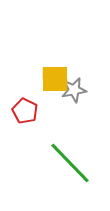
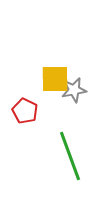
green line: moved 7 px up; rotated 24 degrees clockwise
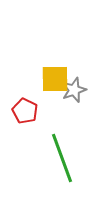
gray star: rotated 10 degrees counterclockwise
green line: moved 8 px left, 2 px down
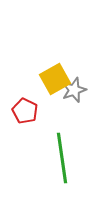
yellow square: rotated 28 degrees counterclockwise
green line: rotated 12 degrees clockwise
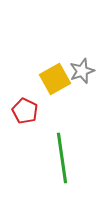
gray star: moved 8 px right, 19 px up
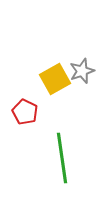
red pentagon: moved 1 px down
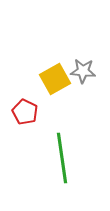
gray star: moved 1 px right; rotated 25 degrees clockwise
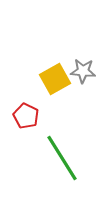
red pentagon: moved 1 px right, 4 px down
green line: rotated 24 degrees counterclockwise
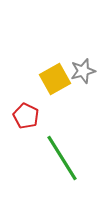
gray star: rotated 20 degrees counterclockwise
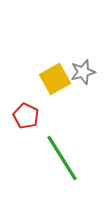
gray star: moved 1 px down
